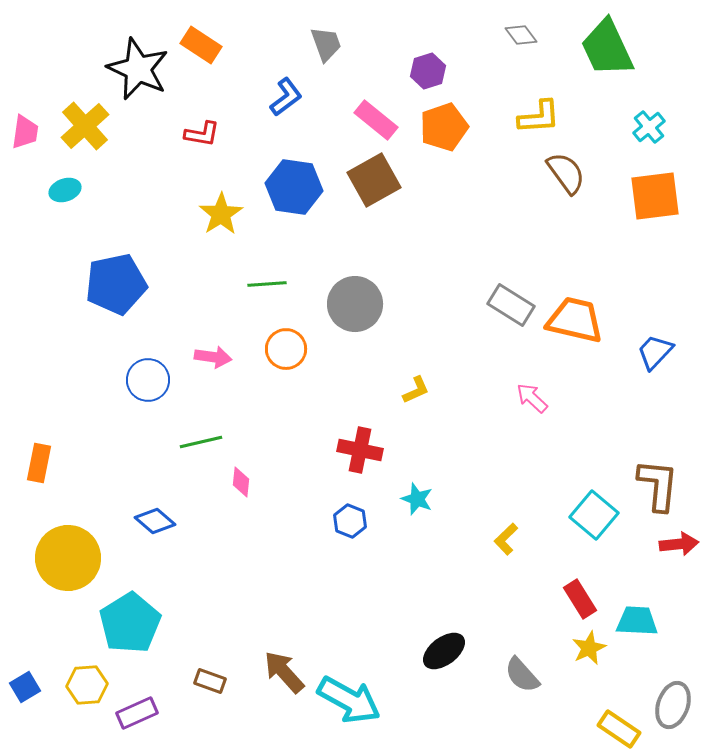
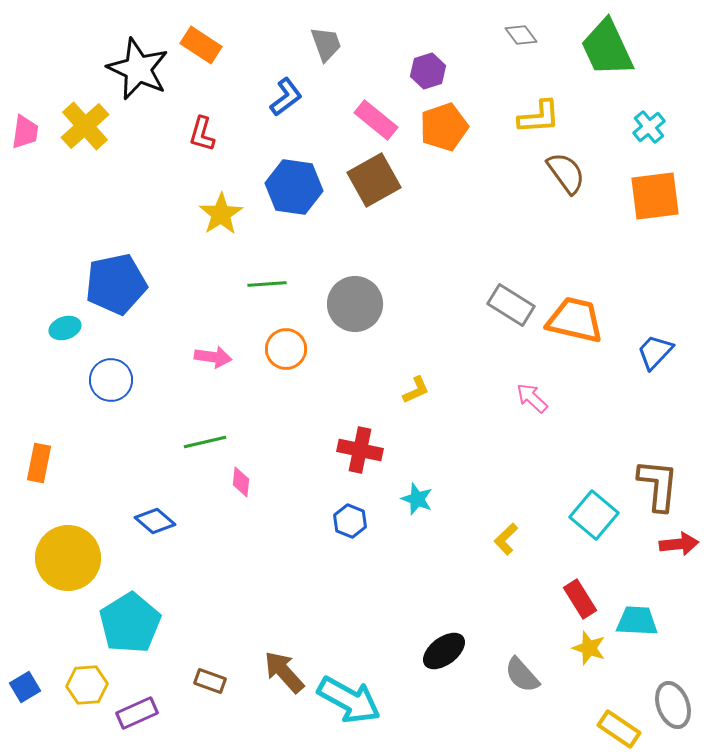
red L-shape at (202, 134): rotated 96 degrees clockwise
cyan ellipse at (65, 190): moved 138 px down
blue circle at (148, 380): moved 37 px left
green line at (201, 442): moved 4 px right
yellow star at (589, 648): rotated 28 degrees counterclockwise
gray ellipse at (673, 705): rotated 39 degrees counterclockwise
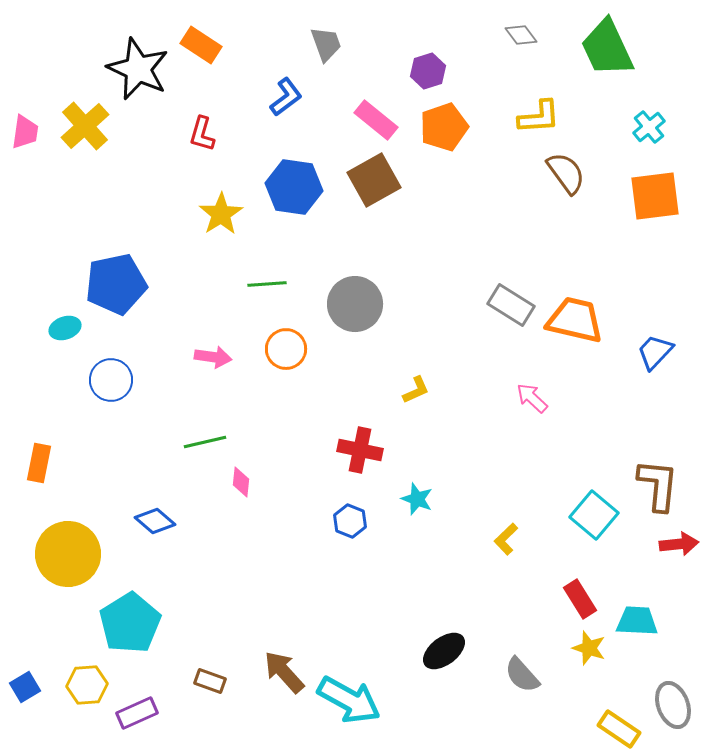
yellow circle at (68, 558): moved 4 px up
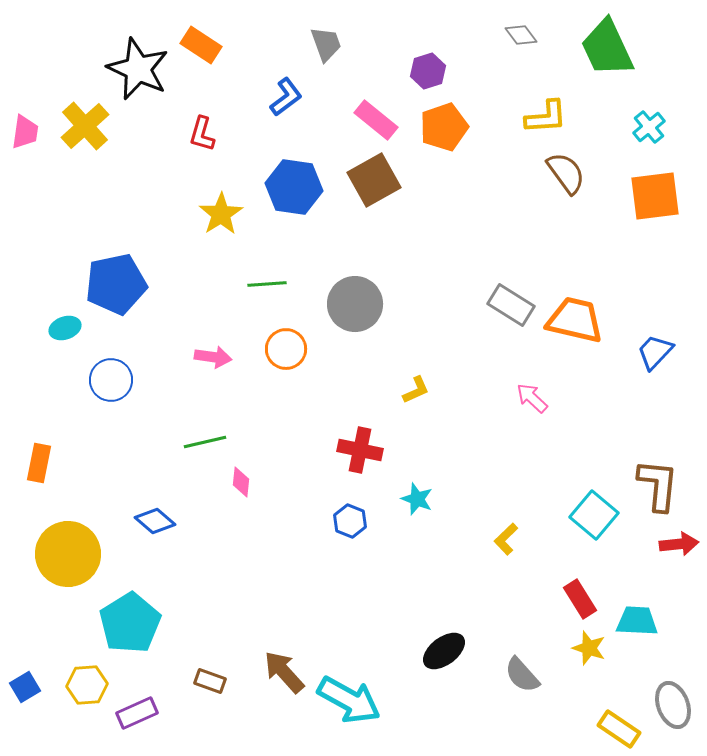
yellow L-shape at (539, 117): moved 7 px right
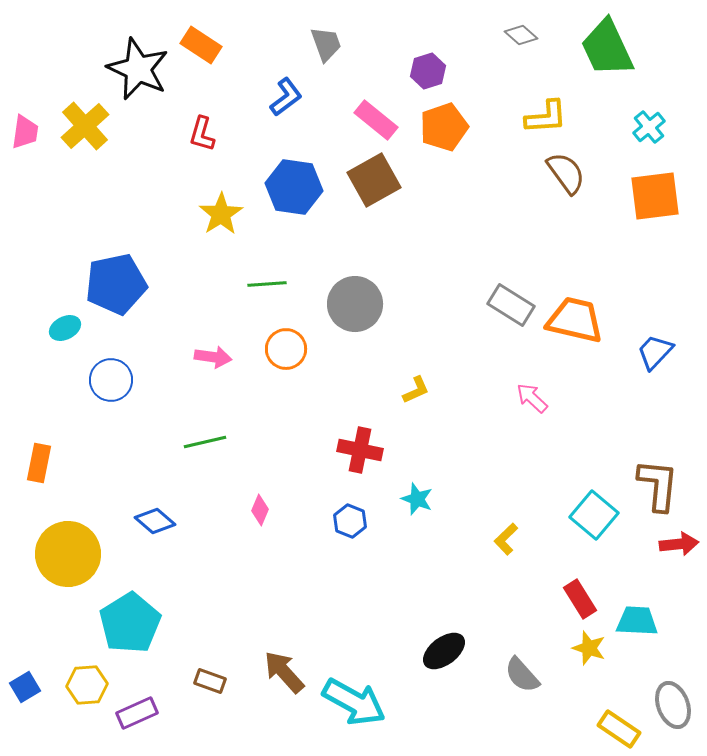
gray diamond at (521, 35): rotated 12 degrees counterclockwise
cyan ellipse at (65, 328): rotated 8 degrees counterclockwise
pink diamond at (241, 482): moved 19 px right, 28 px down; rotated 16 degrees clockwise
cyan arrow at (349, 700): moved 5 px right, 2 px down
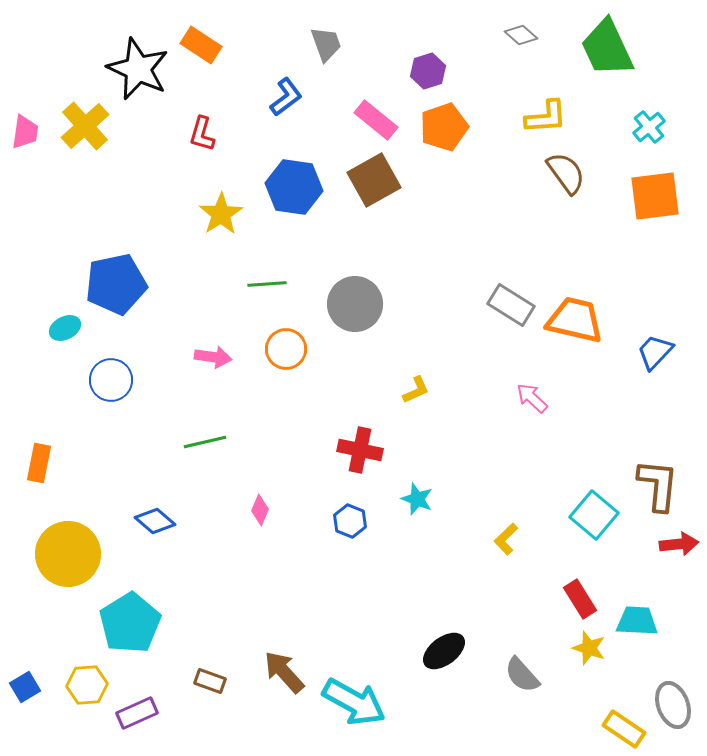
yellow rectangle at (619, 729): moved 5 px right
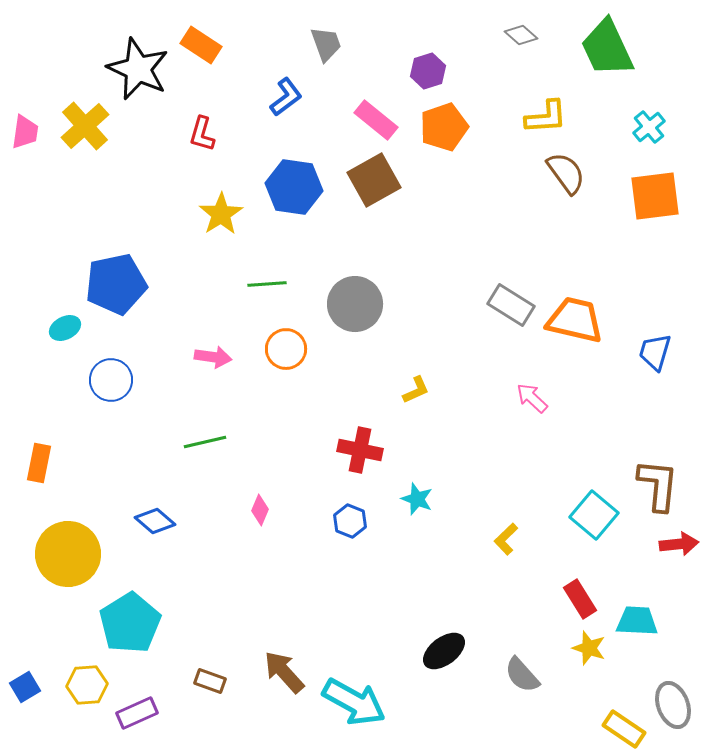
blue trapezoid at (655, 352): rotated 27 degrees counterclockwise
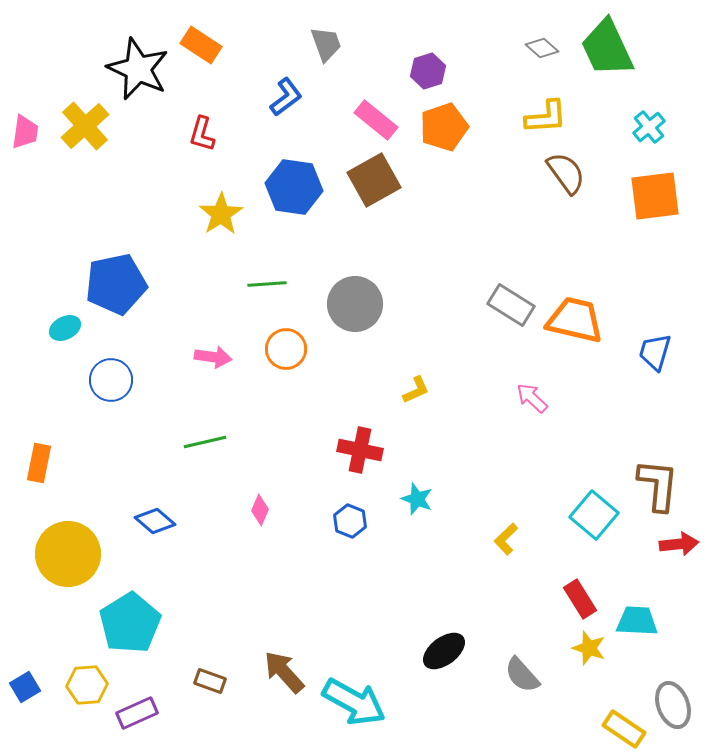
gray diamond at (521, 35): moved 21 px right, 13 px down
